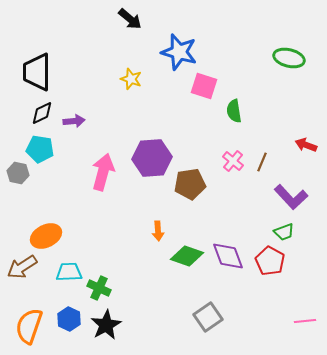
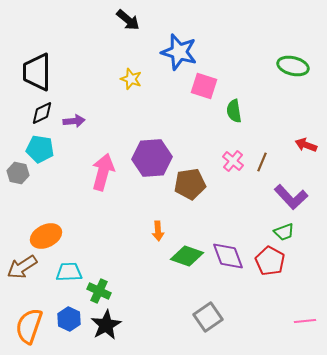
black arrow: moved 2 px left, 1 px down
green ellipse: moved 4 px right, 8 px down
green cross: moved 3 px down
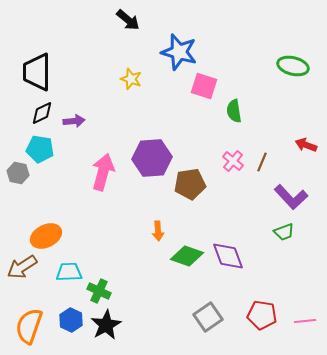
red pentagon: moved 8 px left, 54 px down; rotated 20 degrees counterclockwise
blue hexagon: moved 2 px right, 1 px down
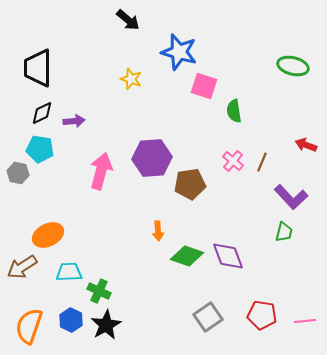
black trapezoid: moved 1 px right, 4 px up
pink arrow: moved 2 px left, 1 px up
green trapezoid: rotated 55 degrees counterclockwise
orange ellipse: moved 2 px right, 1 px up
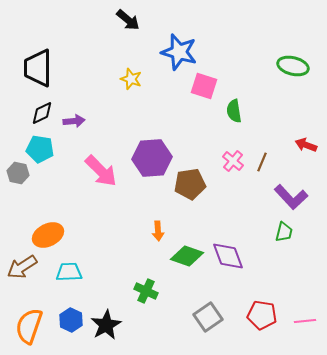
pink arrow: rotated 120 degrees clockwise
green cross: moved 47 px right
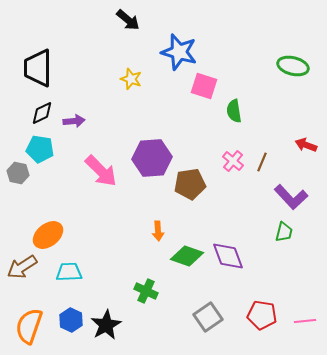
orange ellipse: rotated 12 degrees counterclockwise
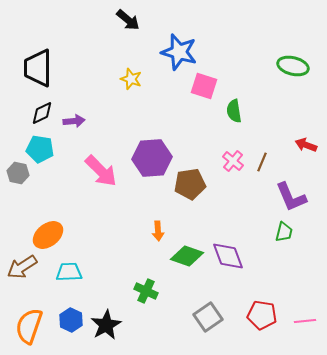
purple L-shape: rotated 20 degrees clockwise
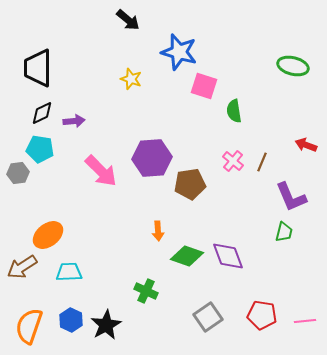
gray hexagon: rotated 20 degrees counterclockwise
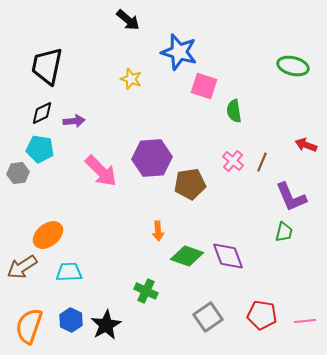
black trapezoid: moved 9 px right, 2 px up; rotated 12 degrees clockwise
